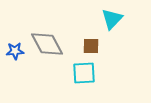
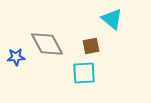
cyan triangle: rotated 35 degrees counterclockwise
brown square: rotated 12 degrees counterclockwise
blue star: moved 1 px right, 6 px down
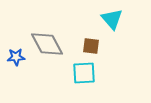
cyan triangle: rotated 10 degrees clockwise
brown square: rotated 18 degrees clockwise
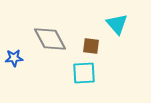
cyan triangle: moved 5 px right, 5 px down
gray diamond: moved 3 px right, 5 px up
blue star: moved 2 px left, 1 px down
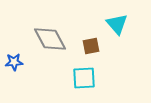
brown square: rotated 18 degrees counterclockwise
blue star: moved 4 px down
cyan square: moved 5 px down
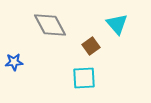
gray diamond: moved 14 px up
brown square: rotated 24 degrees counterclockwise
